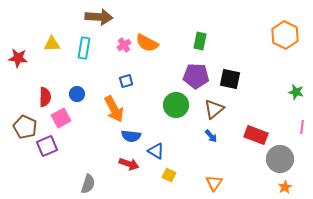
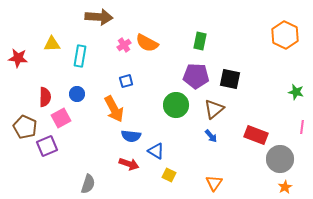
cyan rectangle: moved 4 px left, 8 px down
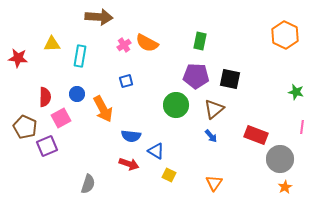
orange arrow: moved 11 px left
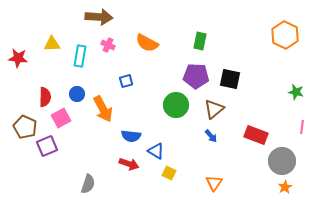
pink cross: moved 16 px left; rotated 32 degrees counterclockwise
gray circle: moved 2 px right, 2 px down
yellow square: moved 2 px up
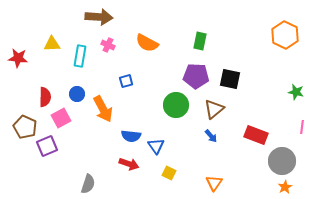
blue triangle: moved 5 px up; rotated 24 degrees clockwise
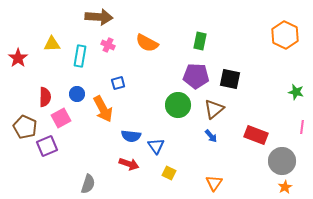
red star: rotated 30 degrees clockwise
blue square: moved 8 px left, 2 px down
green circle: moved 2 px right
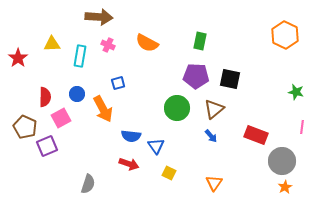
green circle: moved 1 px left, 3 px down
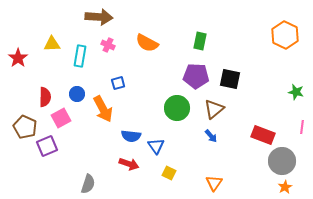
red rectangle: moved 7 px right
